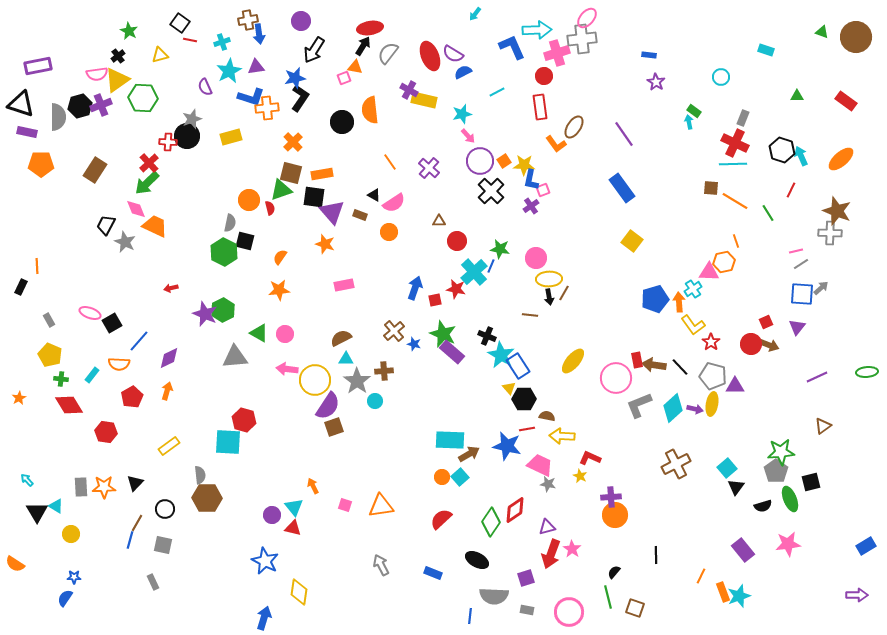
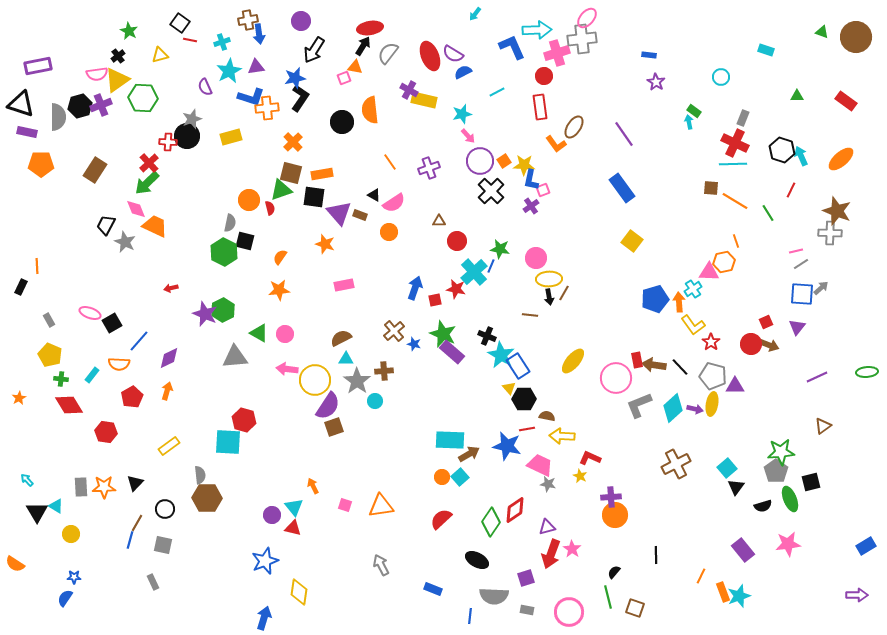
purple cross at (429, 168): rotated 30 degrees clockwise
purple triangle at (332, 212): moved 7 px right, 1 px down
blue star at (265, 561): rotated 24 degrees clockwise
blue rectangle at (433, 573): moved 16 px down
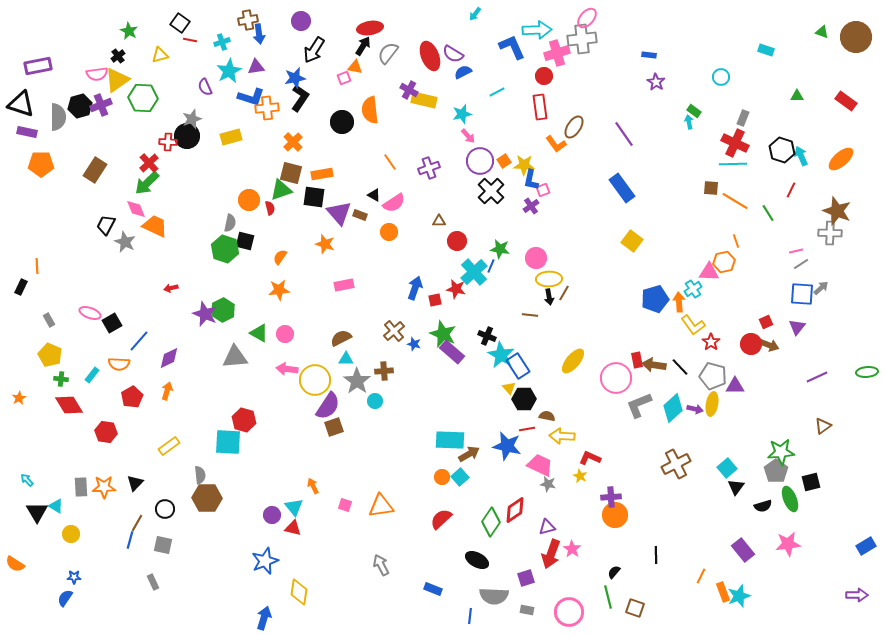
green hexagon at (224, 252): moved 1 px right, 3 px up; rotated 8 degrees counterclockwise
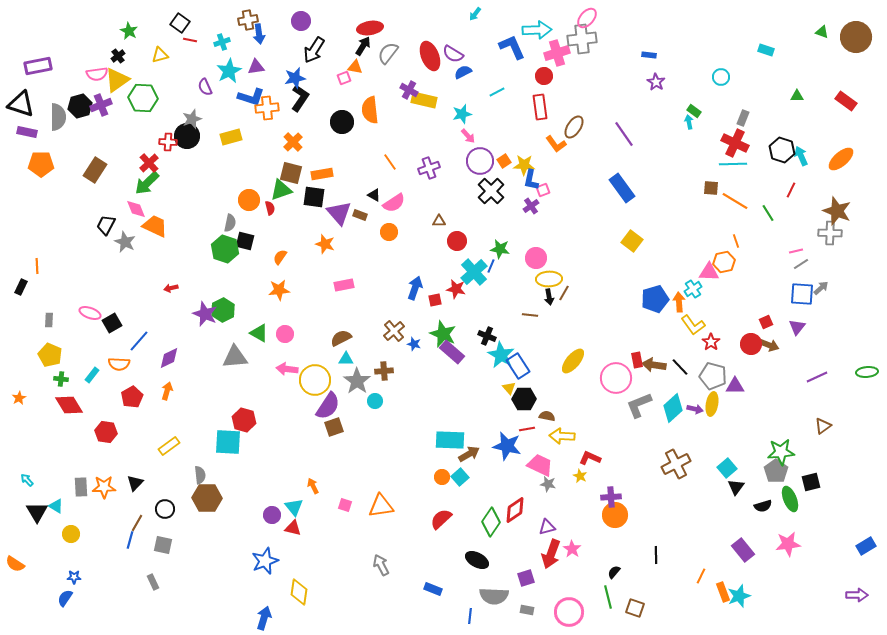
gray rectangle at (49, 320): rotated 32 degrees clockwise
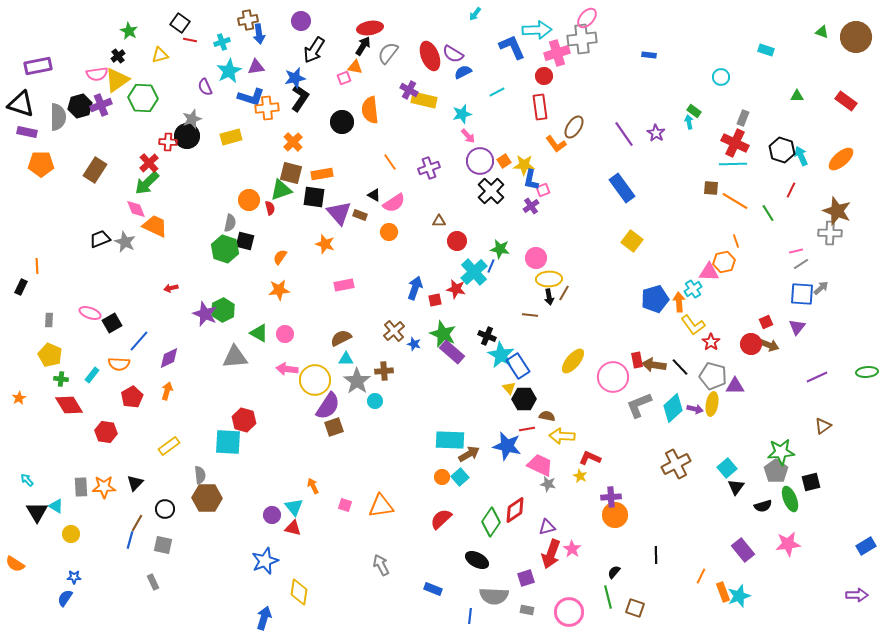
purple star at (656, 82): moved 51 px down
black trapezoid at (106, 225): moved 6 px left, 14 px down; rotated 40 degrees clockwise
pink circle at (616, 378): moved 3 px left, 1 px up
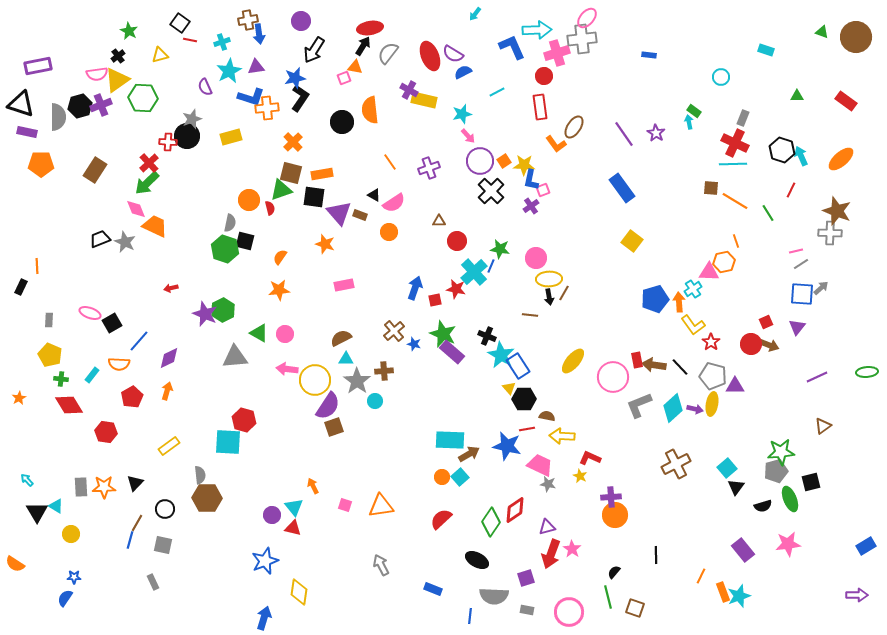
gray pentagon at (776, 471): rotated 20 degrees clockwise
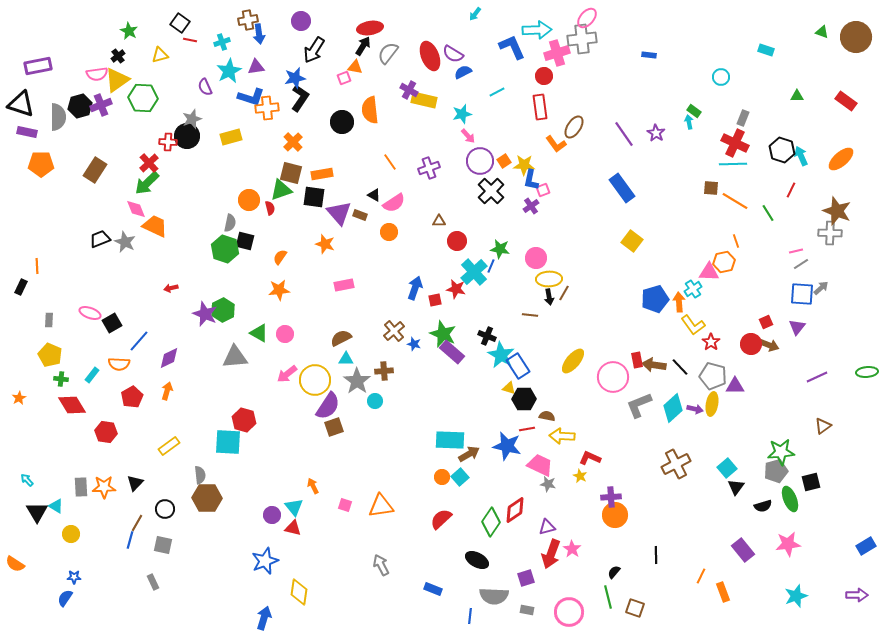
pink arrow at (287, 369): moved 5 px down; rotated 45 degrees counterclockwise
yellow triangle at (509, 388): rotated 32 degrees counterclockwise
red diamond at (69, 405): moved 3 px right
cyan star at (739, 596): moved 57 px right
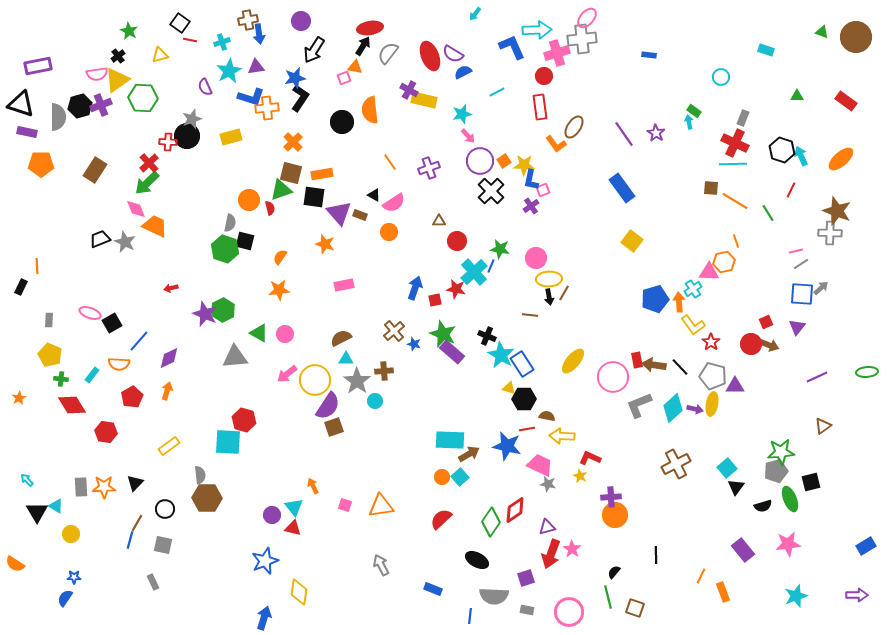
blue rectangle at (518, 366): moved 4 px right, 2 px up
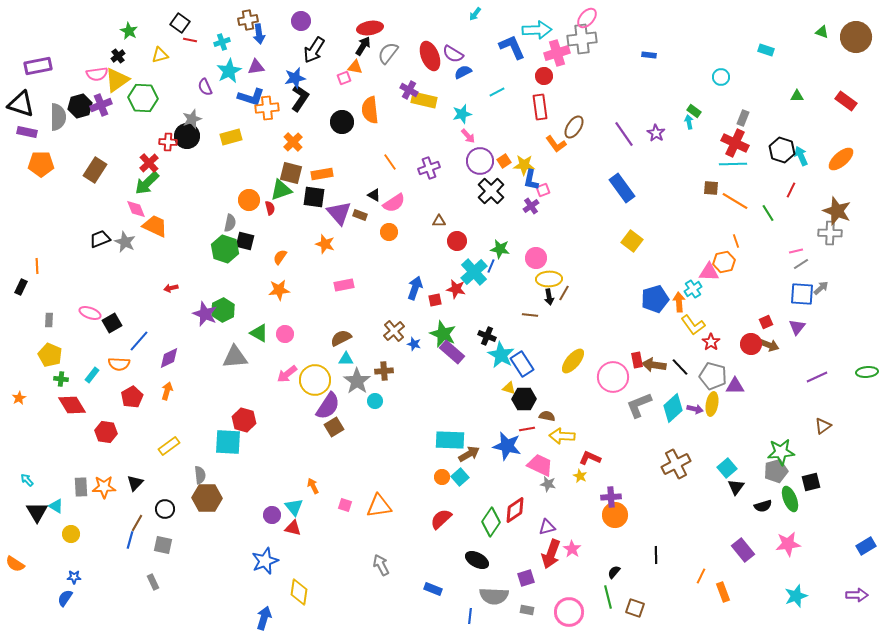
brown square at (334, 427): rotated 12 degrees counterclockwise
orange triangle at (381, 506): moved 2 px left
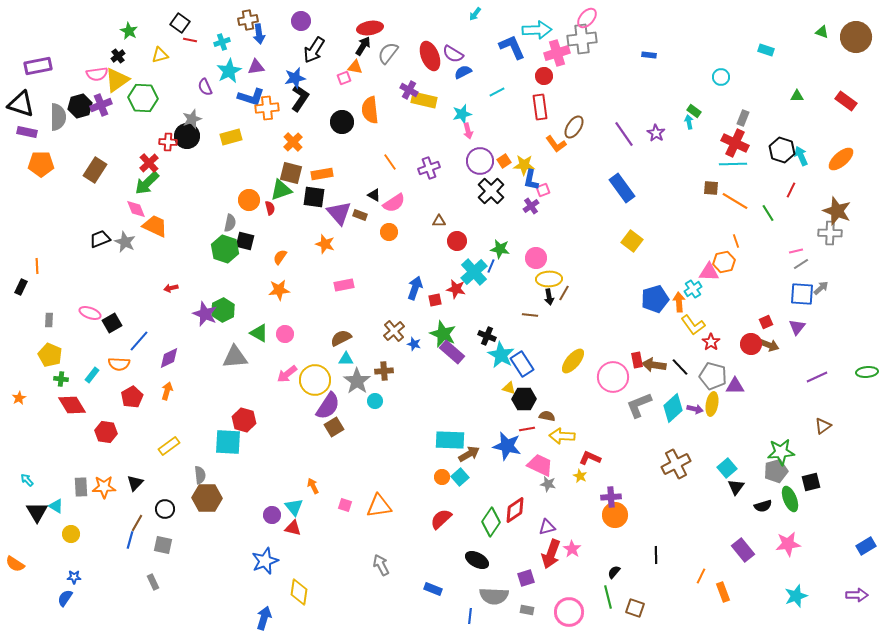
pink arrow at (468, 136): moved 5 px up; rotated 28 degrees clockwise
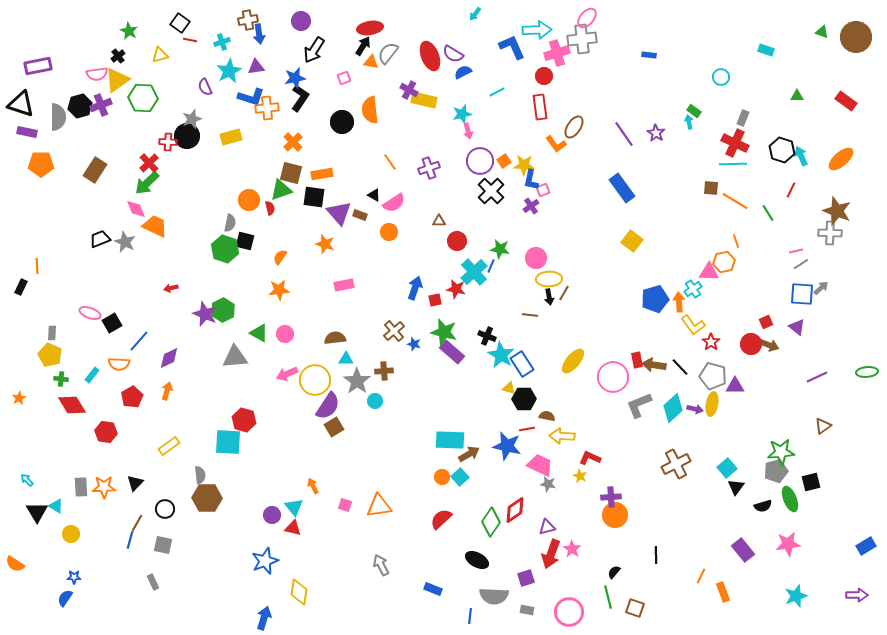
orange triangle at (355, 67): moved 16 px right, 5 px up
gray rectangle at (49, 320): moved 3 px right, 13 px down
purple triangle at (797, 327): rotated 30 degrees counterclockwise
green star at (443, 334): moved 1 px right, 2 px up; rotated 8 degrees counterclockwise
brown semicircle at (341, 338): moved 6 px left; rotated 20 degrees clockwise
pink arrow at (287, 374): rotated 15 degrees clockwise
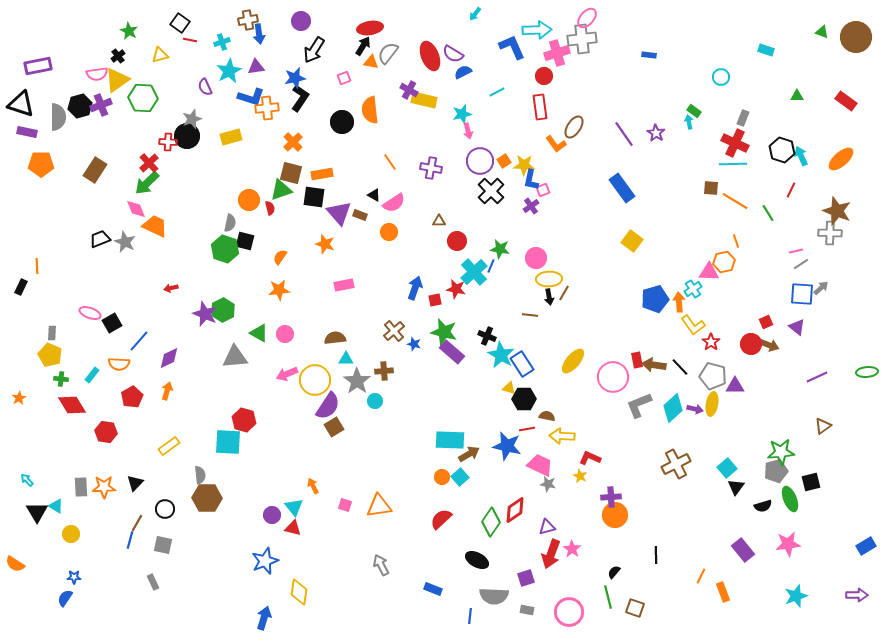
purple cross at (429, 168): moved 2 px right; rotated 30 degrees clockwise
